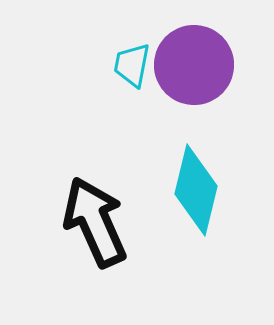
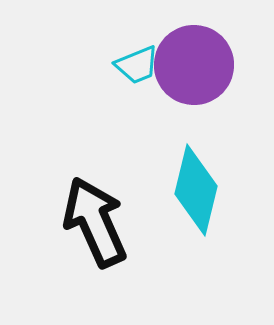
cyan trapezoid: moved 5 px right; rotated 123 degrees counterclockwise
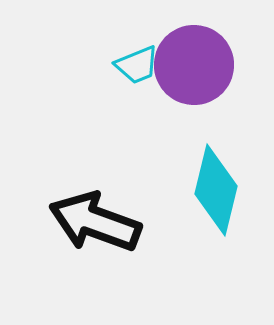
cyan diamond: moved 20 px right
black arrow: rotated 46 degrees counterclockwise
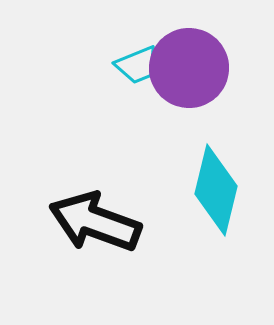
purple circle: moved 5 px left, 3 px down
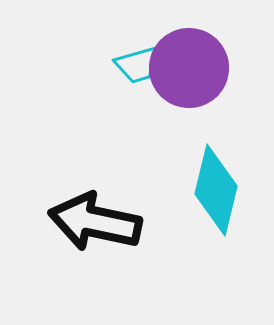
cyan trapezoid: rotated 6 degrees clockwise
black arrow: rotated 8 degrees counterclockwise
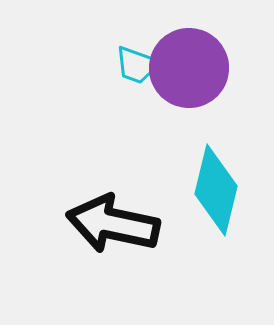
cyan trapezoid: rotated 36 degrees clockwise
black arrow: moved 18 px right, 2 px down
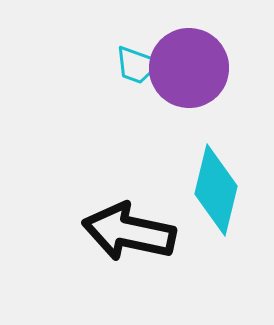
black arrow: moved 16 px right, 8 px down
